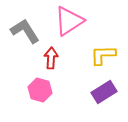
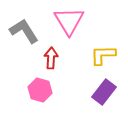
pink triangle: rotated 28 degrees counterclockwise
gray L-shape: moved 1 px left
purple rectangle: rotated 20 degrees counterclockwise
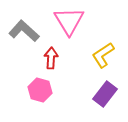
gray L-shape: rotated 16 degrees counterclockwise
yellow L-shape: rotated 32 degrees counterclockwise
purple rectangle: moved 1 px right, 2 px down
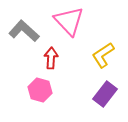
pink triangle: rotated 12 degrees counterclockwise
